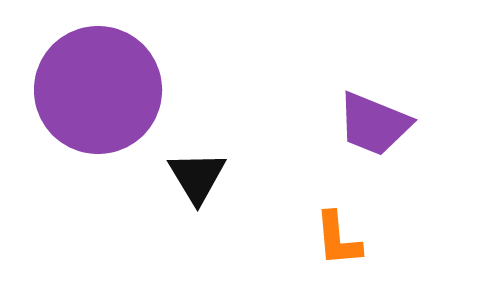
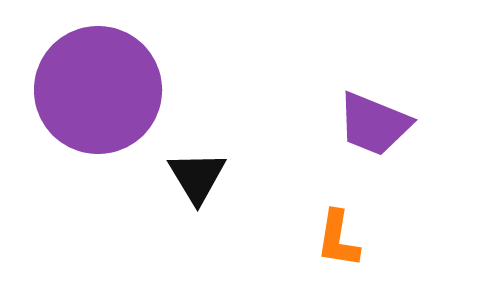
orange L-shape: rotated 14 degrees clockwise
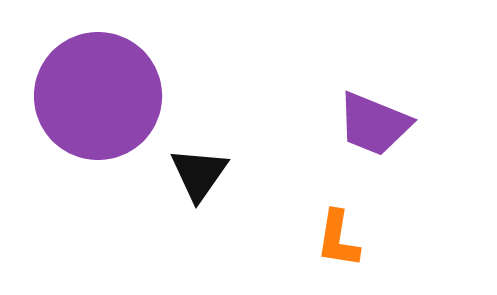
purple circle: moved 6 px down
black triangle: moved 2 px right, 3 px up; rotated 6 degrees clockwise
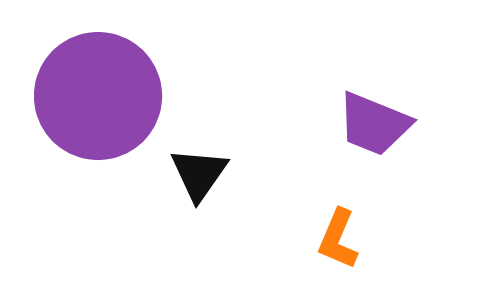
orange L-shape: rotated 14 degrees clockwise
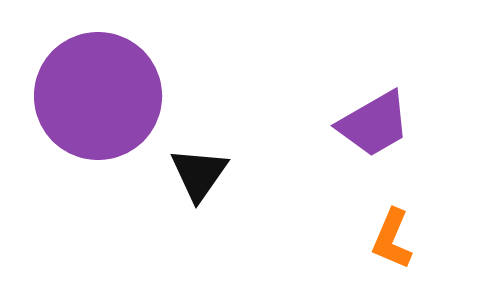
purple trapezoid: rotated 52 degrees counterclockwise
orange L-shape: moved 54 px right
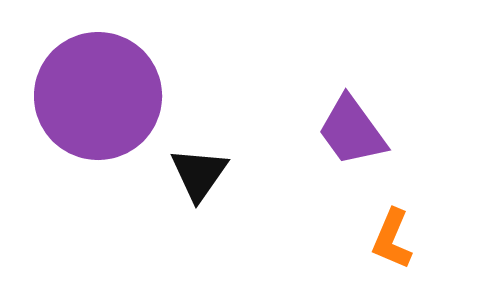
purple trapezoid: moved 22 px left, 7 px down; rotated 84 degrees clockwise
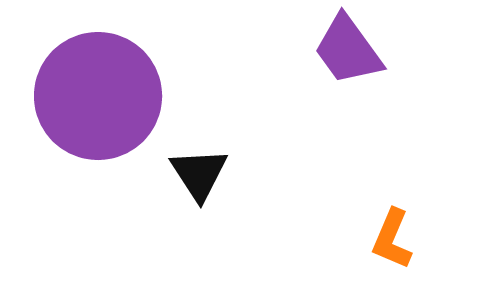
purple trapezoid: moved 4 px left, 81 px up
black triangle: rotated 8 degrees counterclockwise
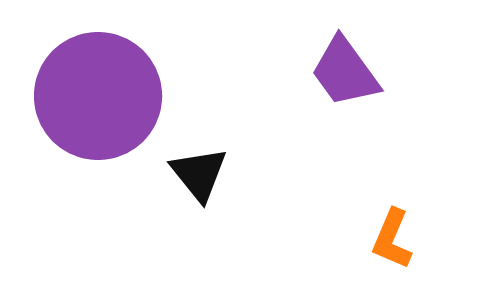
purple trapezoid: moved 3 px left, 22 px down
black triangle: rotated 6 degrees counterclockwise
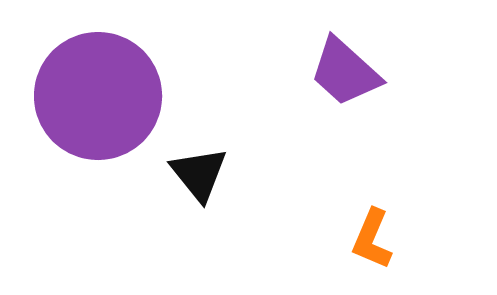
purple trapezoid: rotated 12 degrees counterclockwise
orange L-shape: moved 20 px left
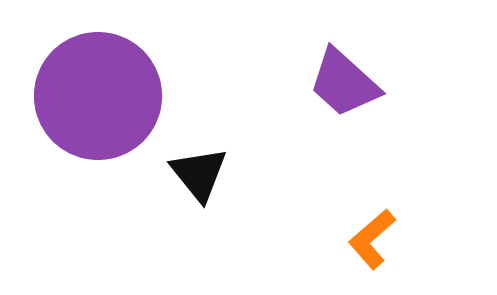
purple trapezoid: moved 1 px left, 11 px down
orange L-shape: rotated 26 degrees clockwise
